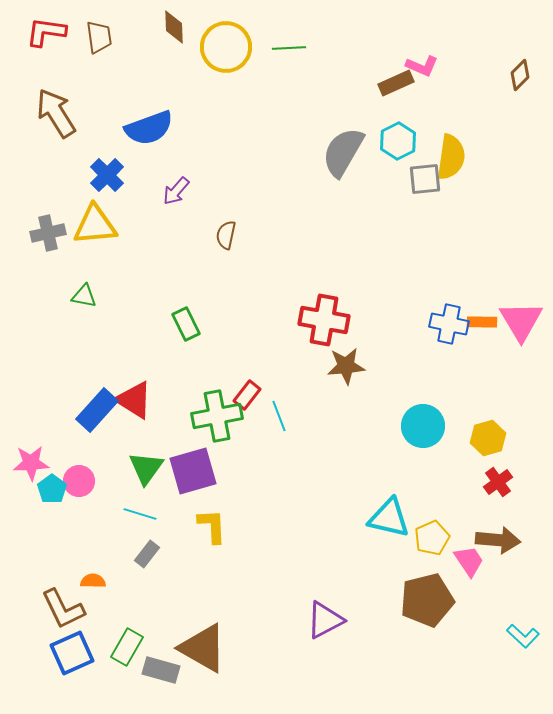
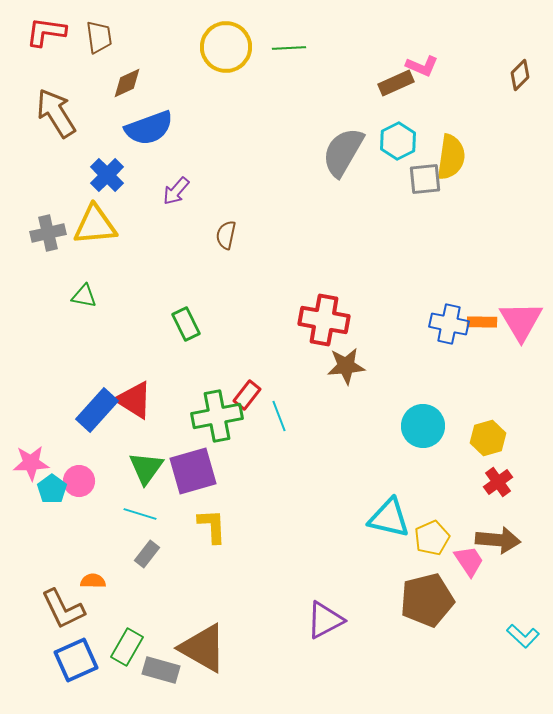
brown diamond at (174, 27): moved 47 px left, 56 px down; rotated 68 degrees clockwise
blue square at (72, 653): moved 4 px right, 7 px down
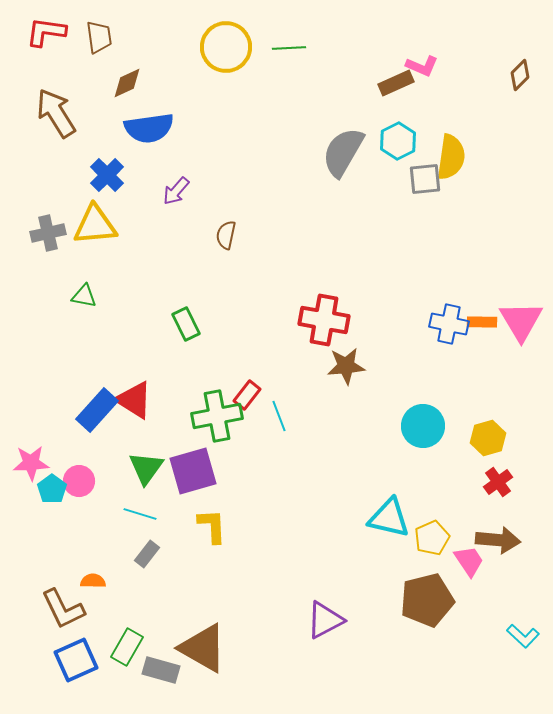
blue semicircle at (149, 128): rotated 12 degrees clockwise
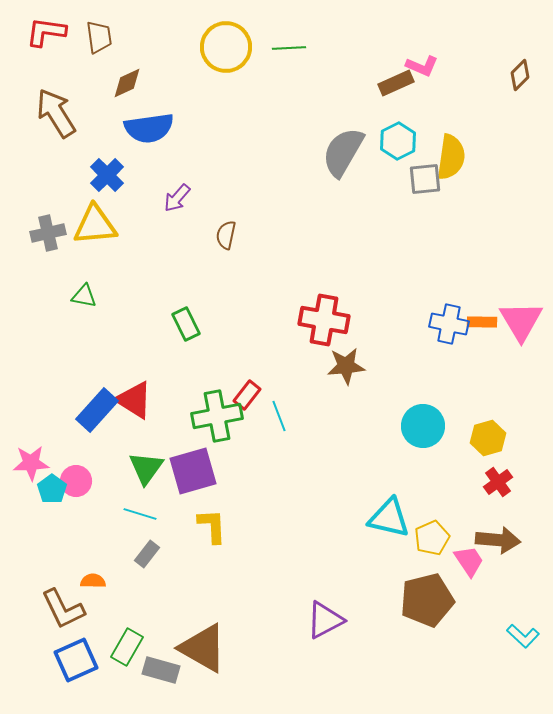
purple arrow at (176, 191): moved 1 px right, 7 px down
pink circle at (79, 481): moved 3 px left
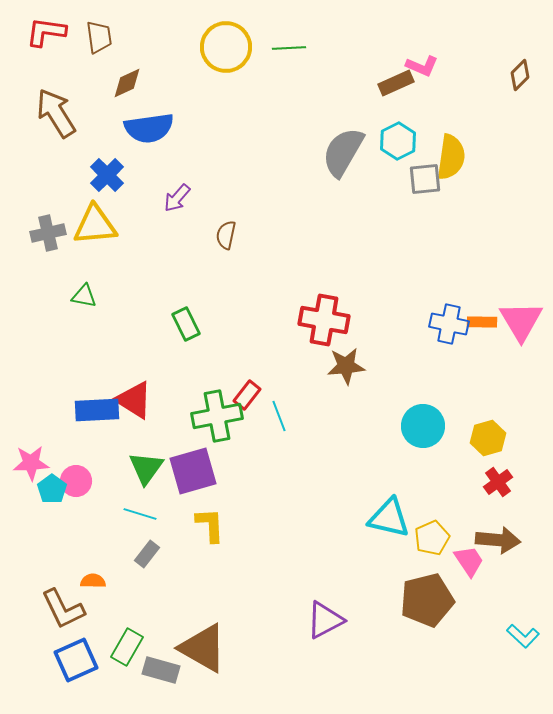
blue rectangle at (97, 410): rotated 45 degrees clockwise
yellow L-shape at (212, 526): moved 2 px left, 1 px up
